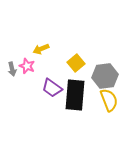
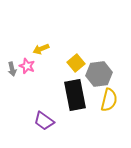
gray hexagon: moved 6 px left, 2 px up
purple trapezoid: moved 8 px left, 33 px down
black rectangle: rotated 16 degrees counterclockwise
yellow semicircle: rotated 35 degrees clockwise
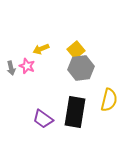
yellow square: moved 13 px up
gray arrow: moved 1 px left, 1 px up
gray hexagon: moved 18 px left, 6 px up
black rectangle: moved 17 px down; rotated 20 degrees clockwise
purple trapezoid: moved 1 px left, 2 px up
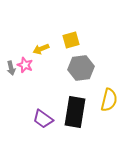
yellow square: moved 5 px left, 10 px up; rotated 24 degrees clockwise
pink star: moved 2 px left, 1 px up
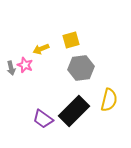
black rectangle: moved 1 px left, 1 px up; rotated 36 degrees clockwise
